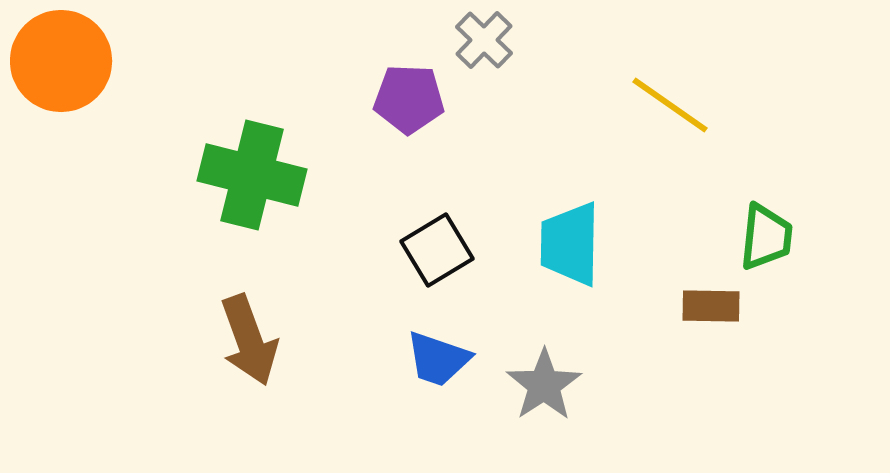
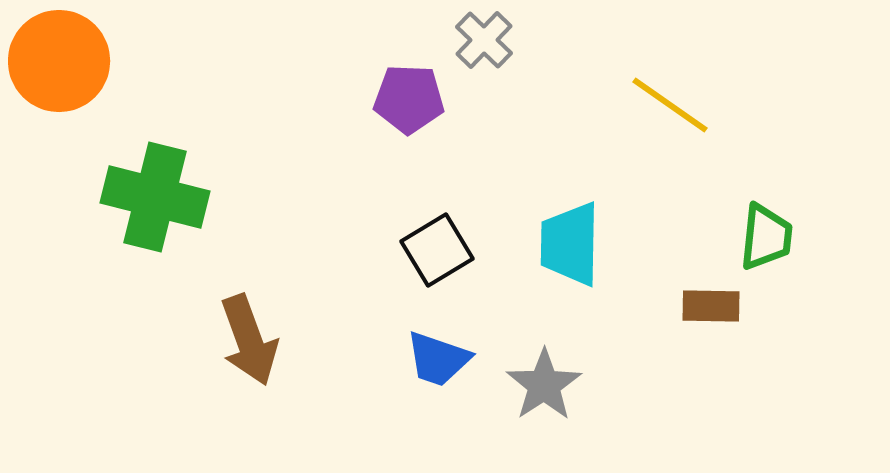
orange circle: moved 2 px left
green cross: moved 97 px left, 22 px down
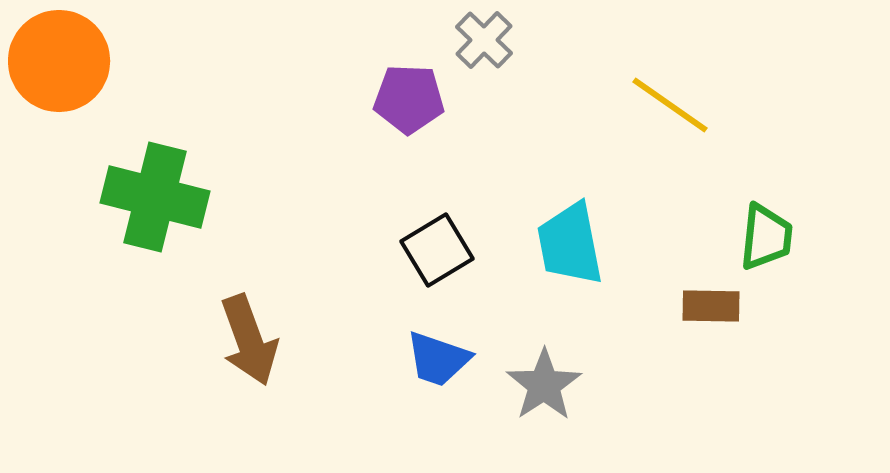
cyan trapezoid: rotated 12 degrees counterclockwise
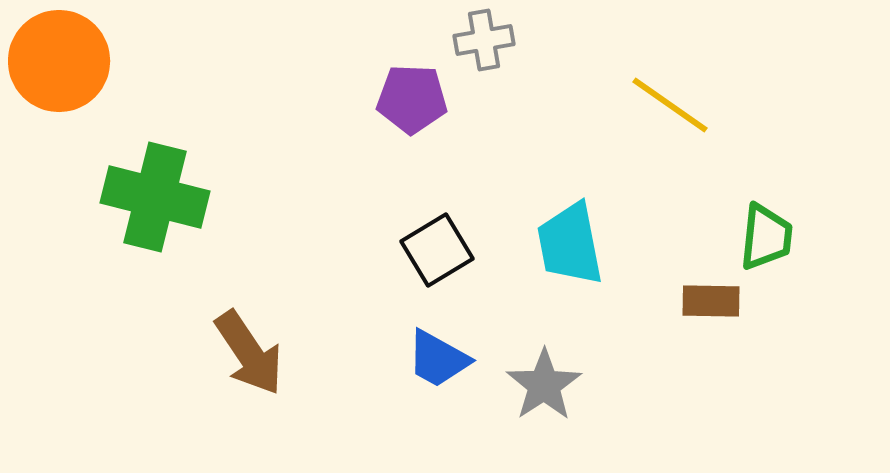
gray cross: rotated 36 degrees clockwise
purple pentagon: moved 3 px right
brown rectangle: moved 5 px up
brown arrow: moved 13 px down; rotated 14 degrees counterclockwise
blue trapezoid: rotated 10 degrees clockwise
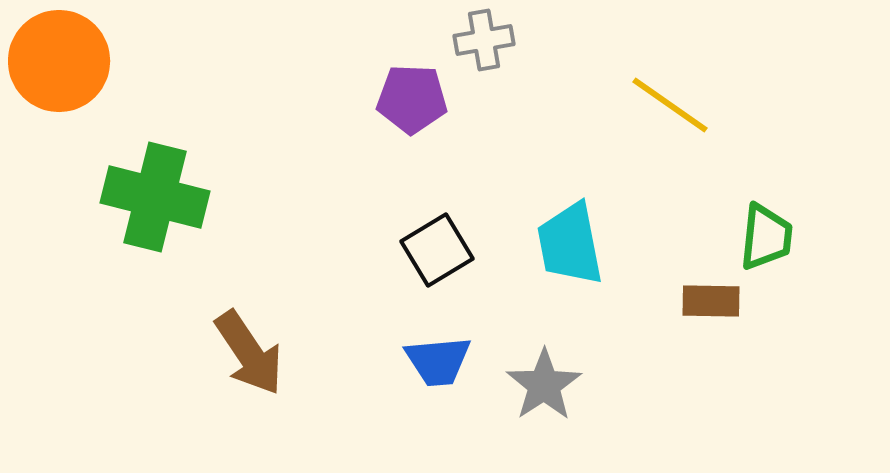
blue trapezoid: moved 2 px down; rotated 34 degrees counterclockwise
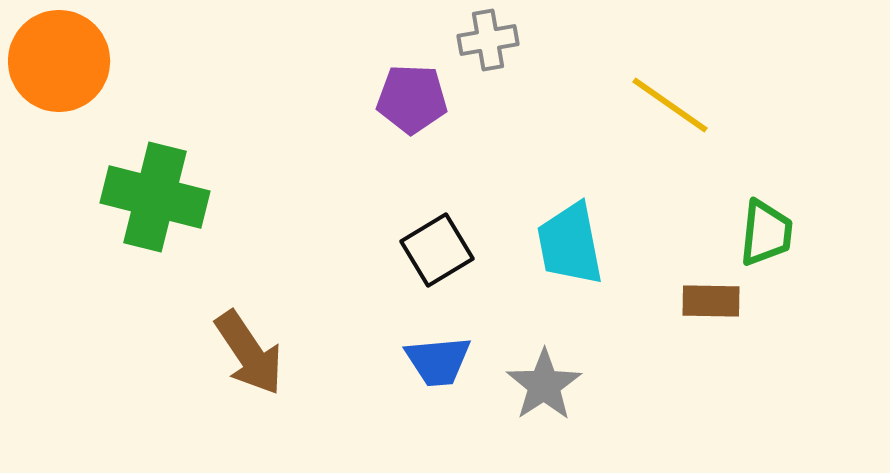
gray cross: moved 4 px right
green trapezoid: moved 4 px up
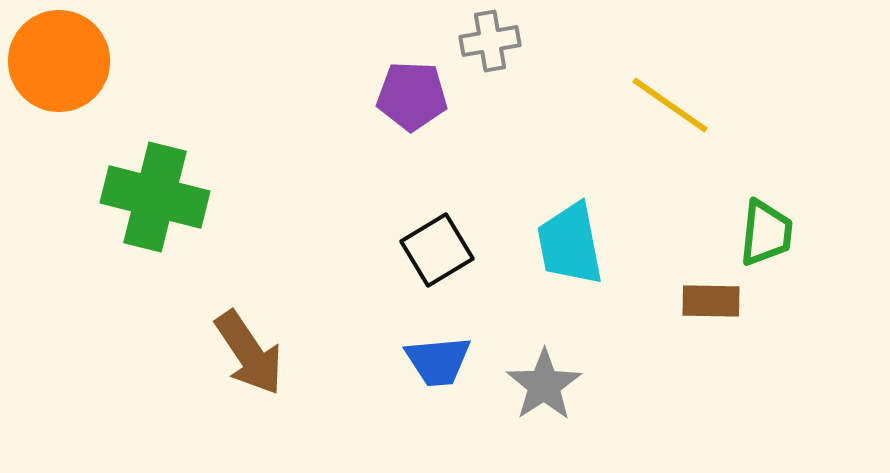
gray cross: moved 2 px right, 1 px down
purple pentagon: moved 3 px up
